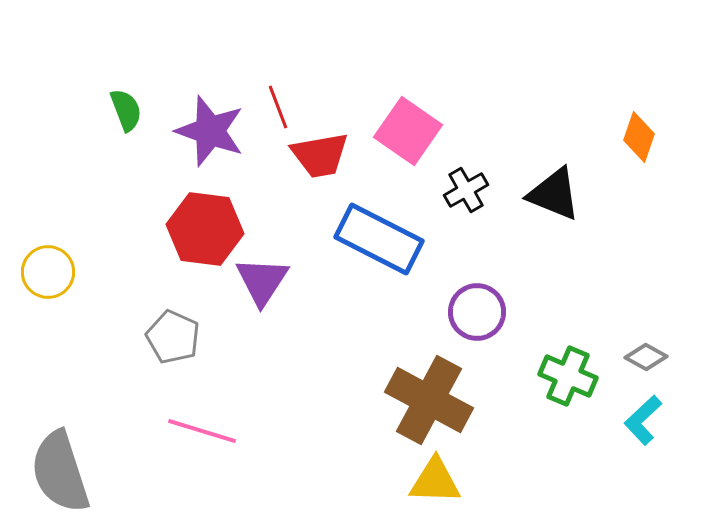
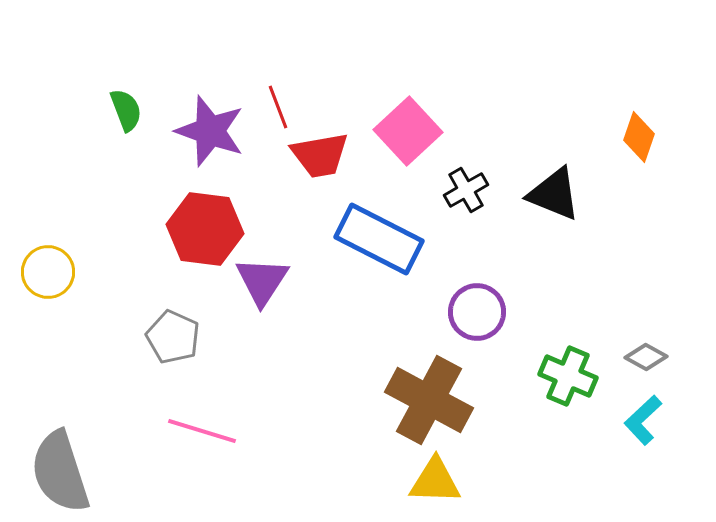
pink square: rotated 12 degrees clockwise
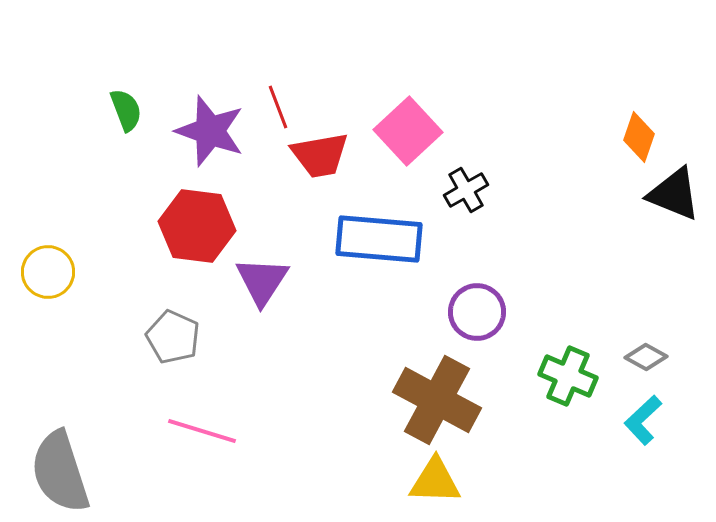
black triangle: moved 120 px right
red hexagon: moved 8 px left, 3 px up
blue rectangle: rotated 22 degrees counterclockwise
brown cross: moved 8 px right
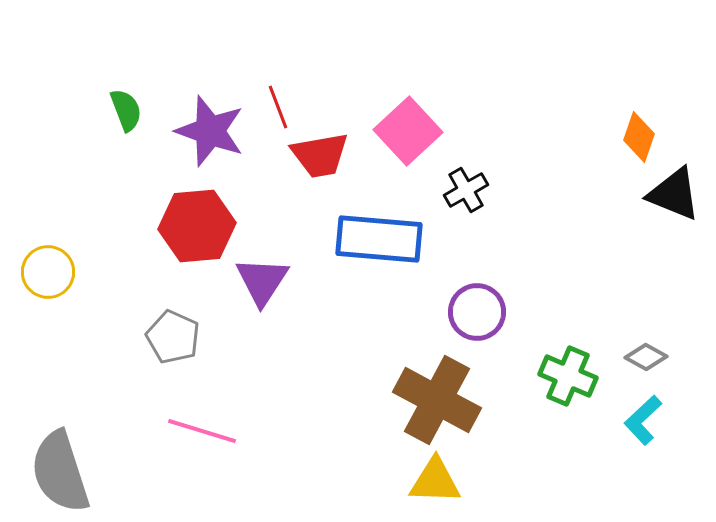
red hexagon: rotated 12 degrees counterclockwise
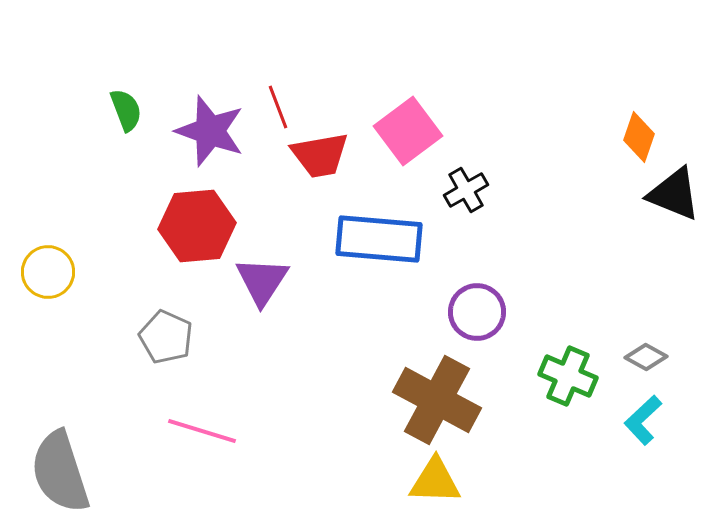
pink square: rotated 6 degrees clockwise
gray pentagon: moved 7 px left
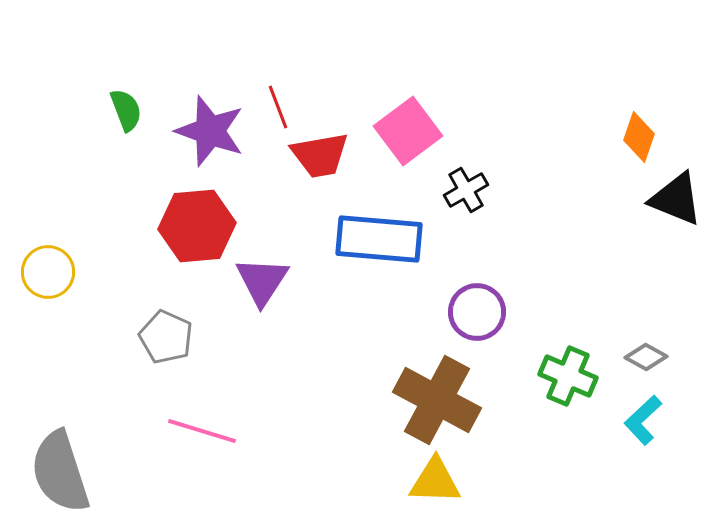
black triangle: moved 2 px right, 5 px down
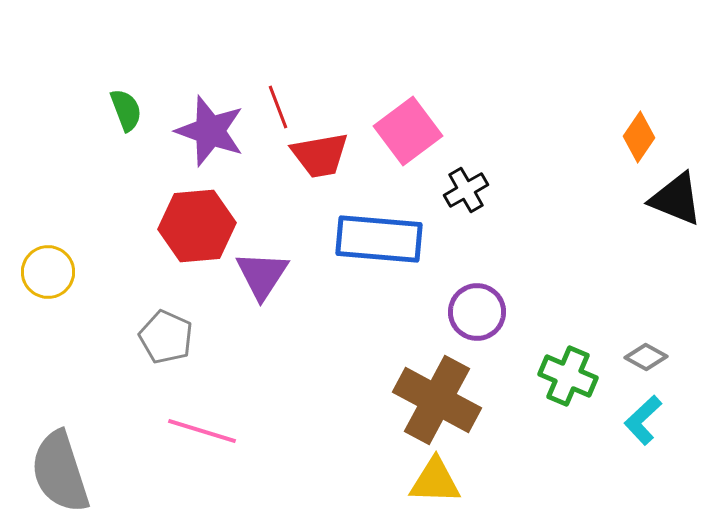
orange diamond: rotated 15 degrees clockwise
purple triangle: moved 6 px up
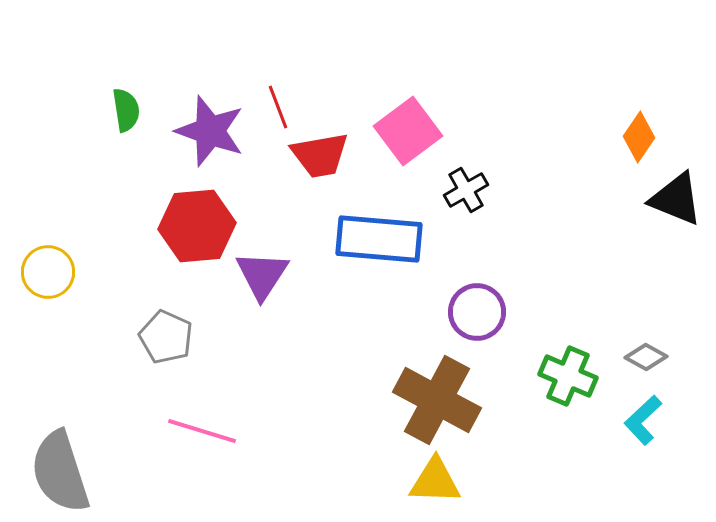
green semicircle: rotated 12 degrees clockwise
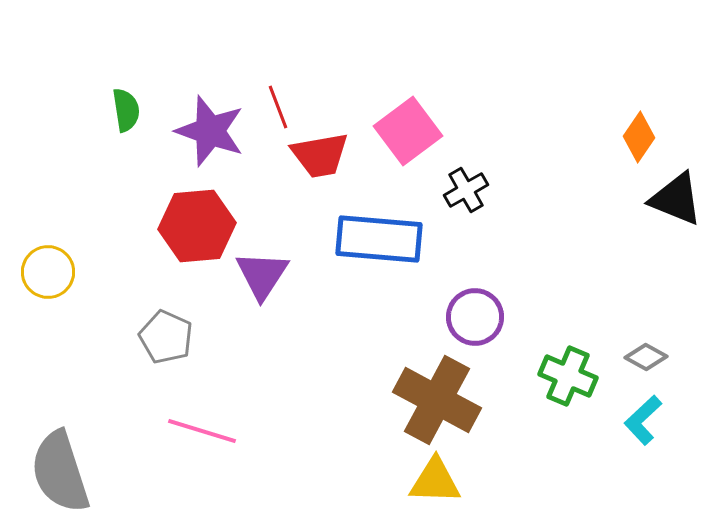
purple circle: moved 2 px left, 5 px down
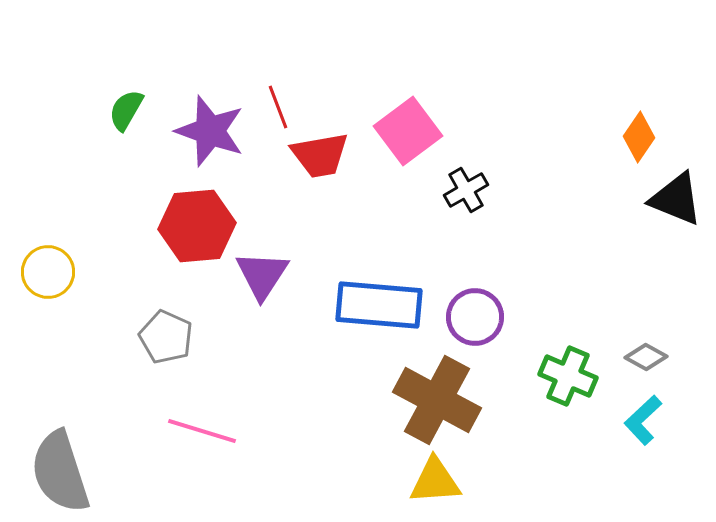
green semicircle: rotated 141 degrees counterclockwise
blue rectangle: moved 66 px down
yellow triangle: rotated 6 degrees counterclockwise
